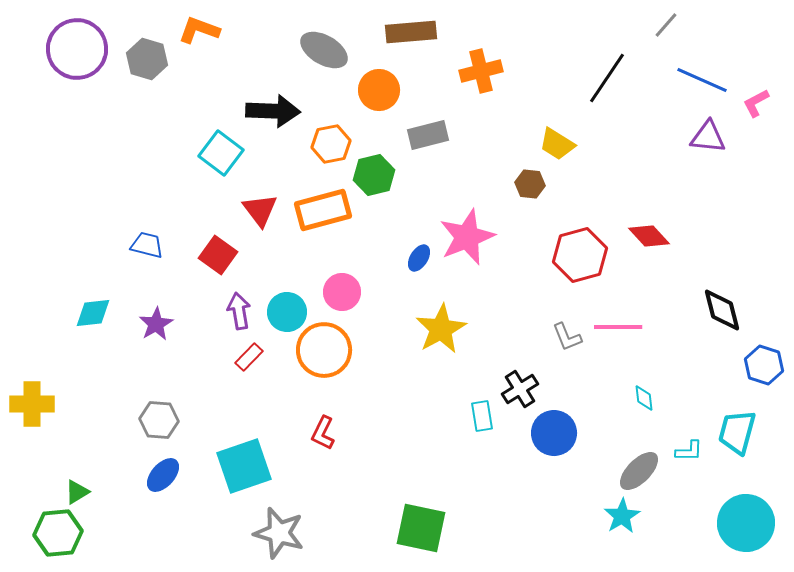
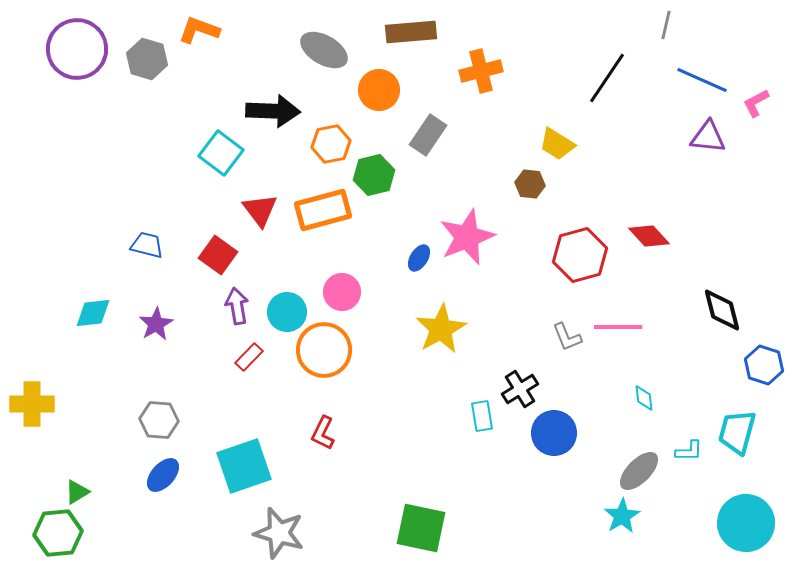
gray line at (666, 25): rotated 28 degrees counterclockwise
gray rectangle at (428, 135): rotated 42 degrees counterclockwise
purple arrow at (239, 311): moved 2 px left, 5 px up
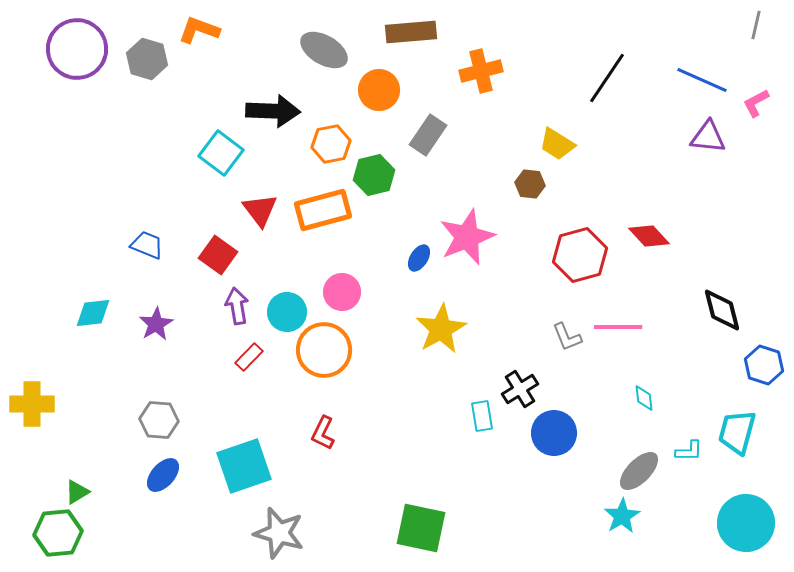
gray line at (666, 25): moved 90 px right
blue trapezoid at (147, 245): rotated 8 degrees clockwise
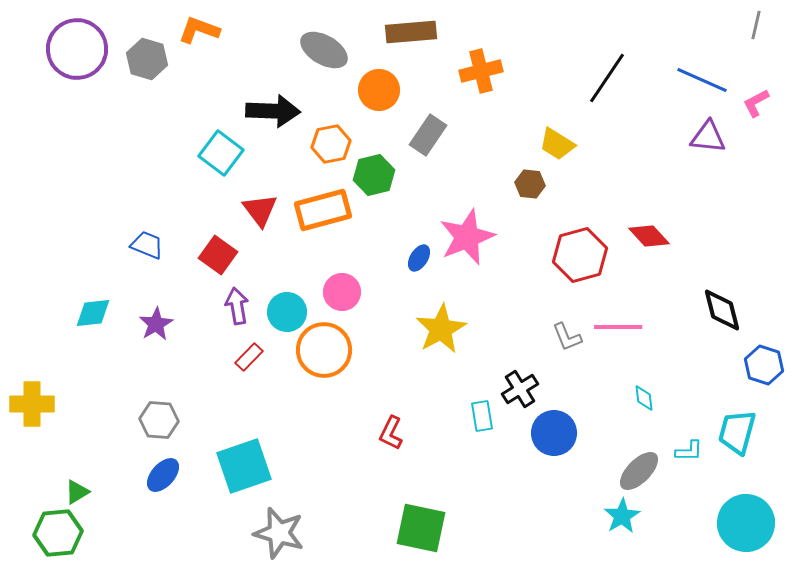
red L-shape at (323, 433): moved 68 px right
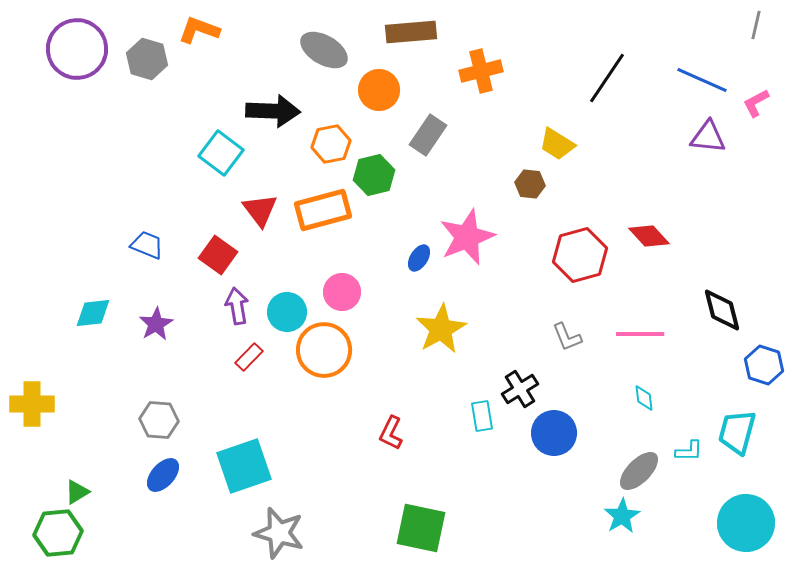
pink line at (618, 327): moved 22 px right, 7 px down
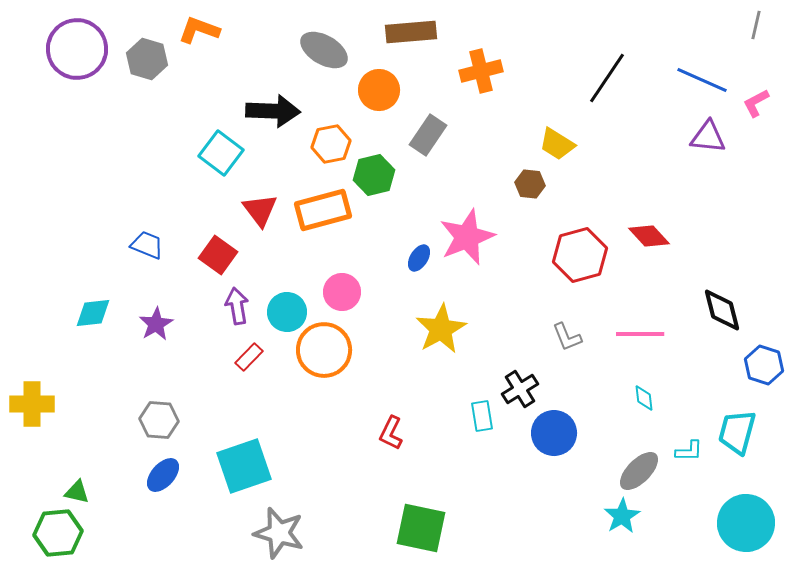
green triangle at (77, 492): rotated 44 degrees clockwise
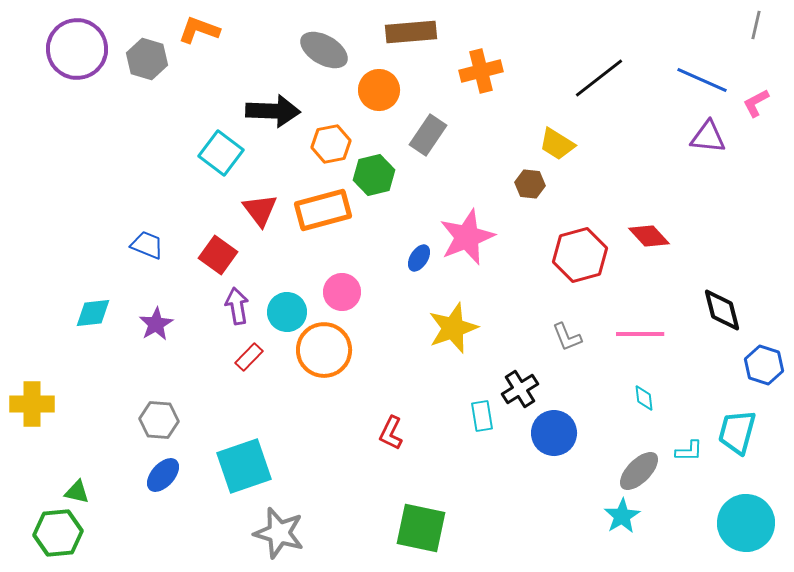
black line at (607, 78): moved 8 px left; rotated 18 degrees clockwise
yellow star at (441, 329): moved 12 px right, 1 px up; rotated 9 degrees clockwise
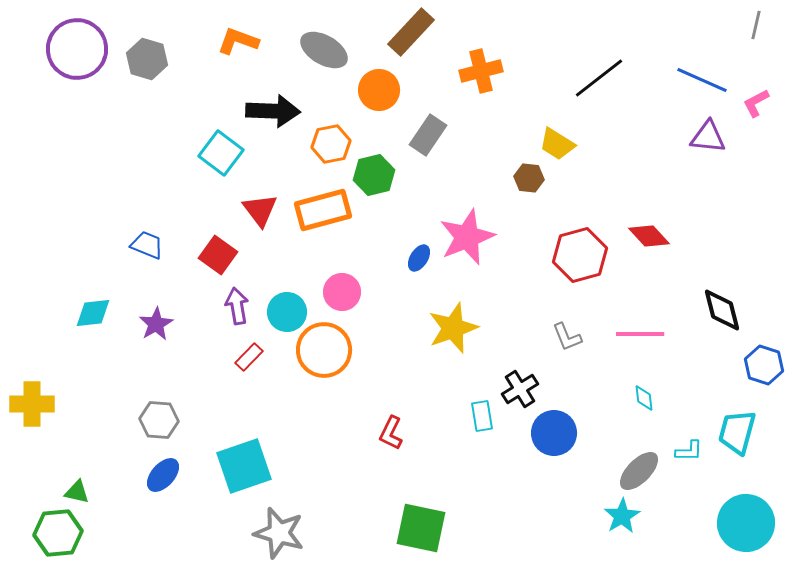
orange L-shape at (199, 30): moved 39 px right, 11 px down
brown rectangle at (411, 32): rotated 42 degrees counterclockwise
brown hexagon at (530, 184): moved 1 px left, 6 px up
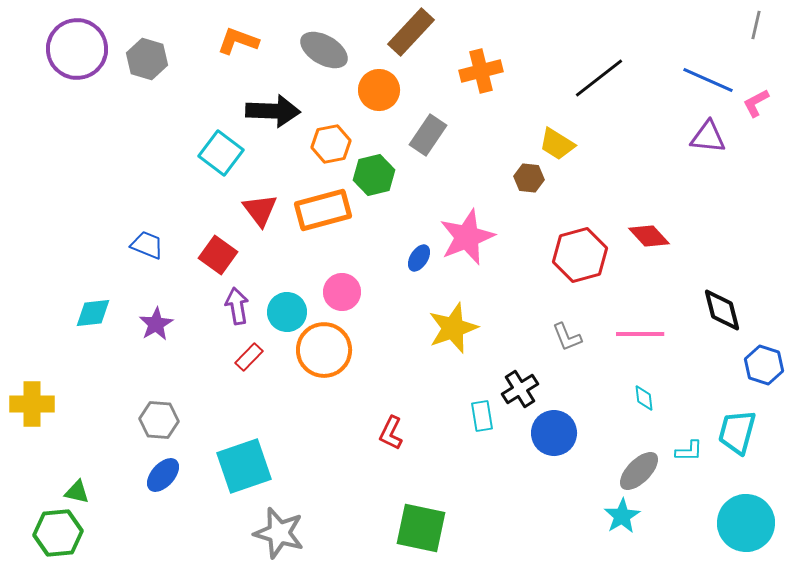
blue line at (702, 80): moved 6 px right
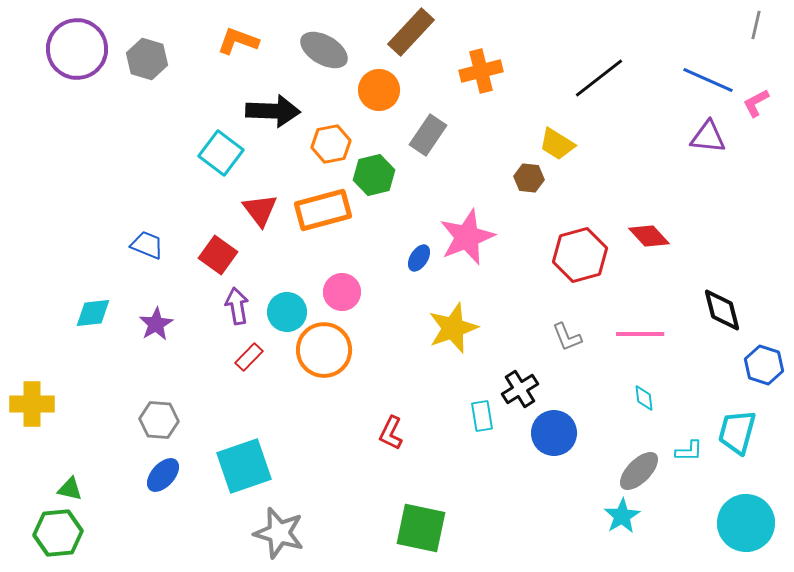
green triangle at (77, 492): moved 7 px left, 3 px up
